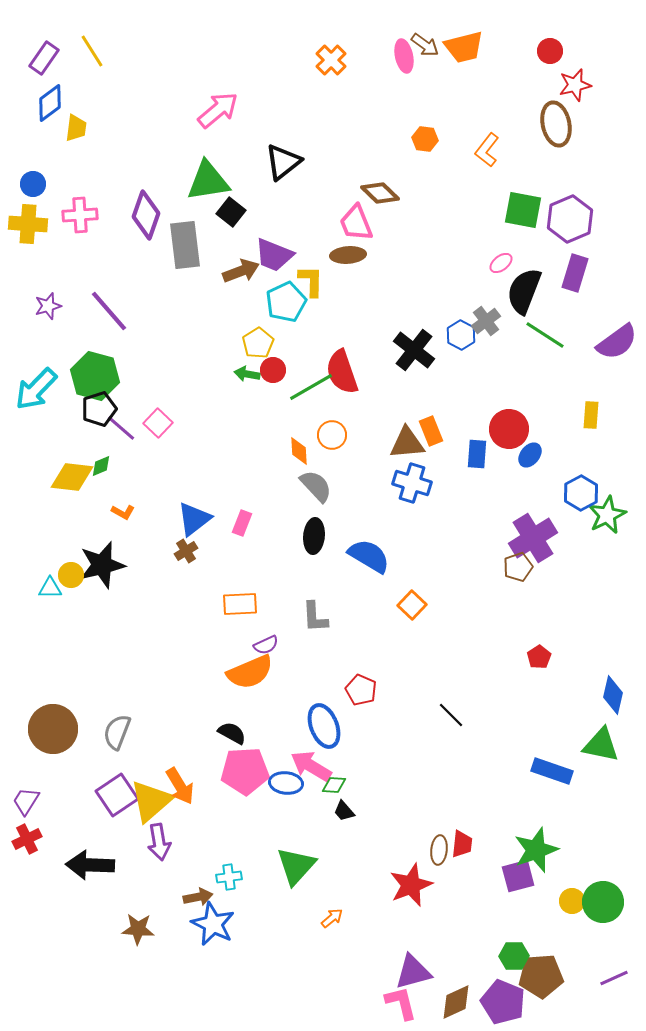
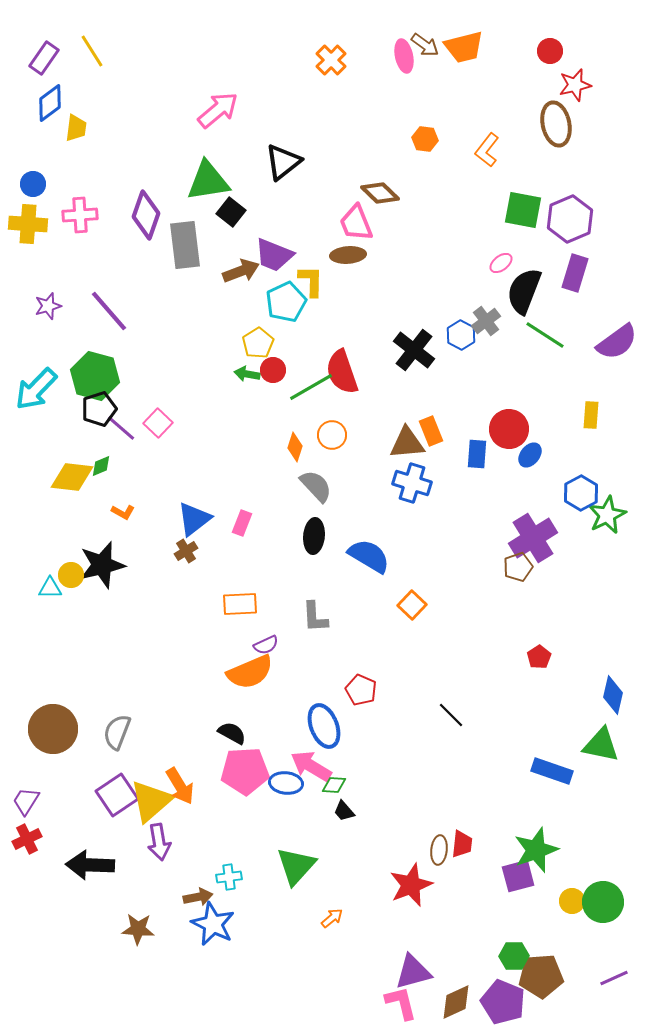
orange diamond at (299, 451): moved 4 px left, 4 px up; rotated 20 degrees clockwise
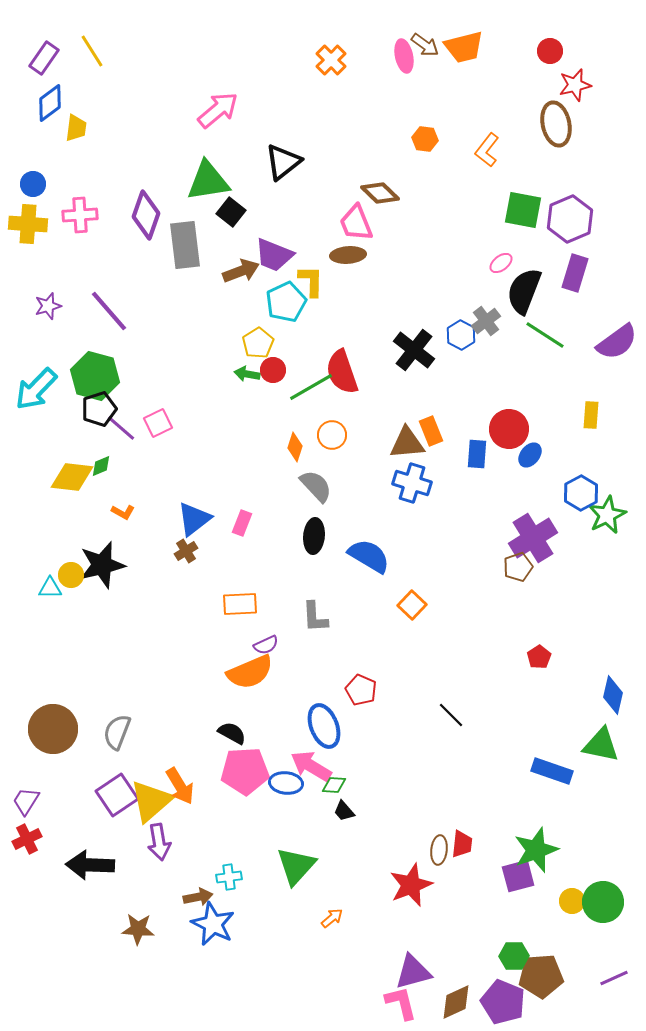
pink square at (158, 423): rotated 20 degrees clockwise
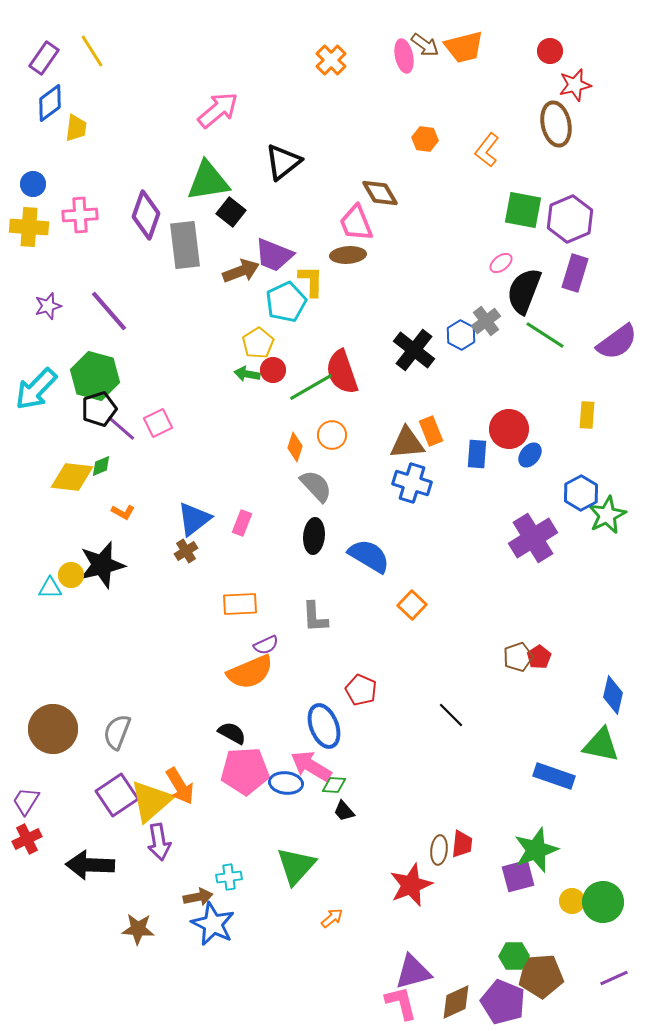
brown diamond at (380, 193): rotated 15 degrees clockwise
yellow cross at (28, 224): moved 1 px right, 3 px down
yellow rectangle at (591, 415): moved 4 px left
brown pentagon at (518, 567): moved 90 px down
blue rectangle at (552, 771): moved 2 px right, 5 px down
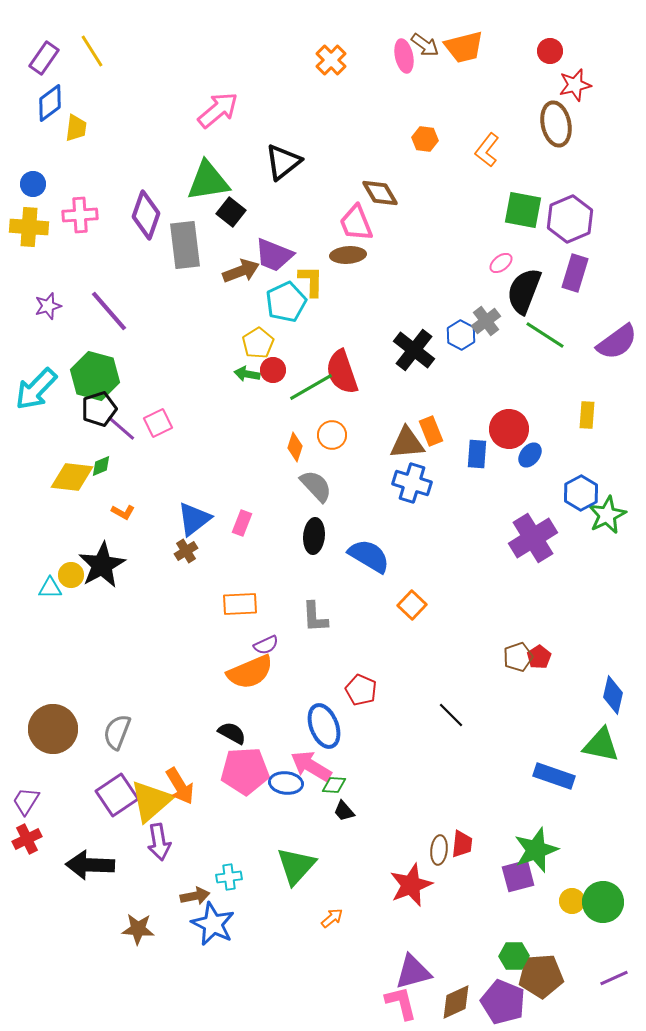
black star at (102, 565): rotated 15 degrees counterclockwise
brown arrow at (198, 897): moved 3 px left, 1 px up
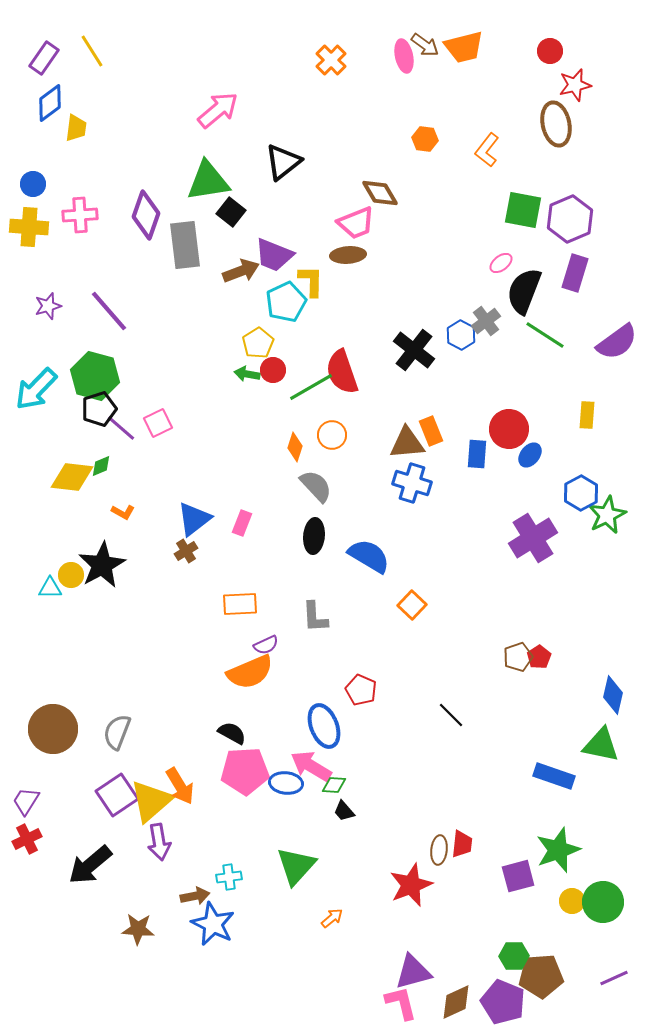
pink trapezoid at (356, 223): rotated 90 degrees counterclockwise
green star at (536, 850): moved 22 px right
black arrow at (90, 865): rotated 42 degrees counterclockwise
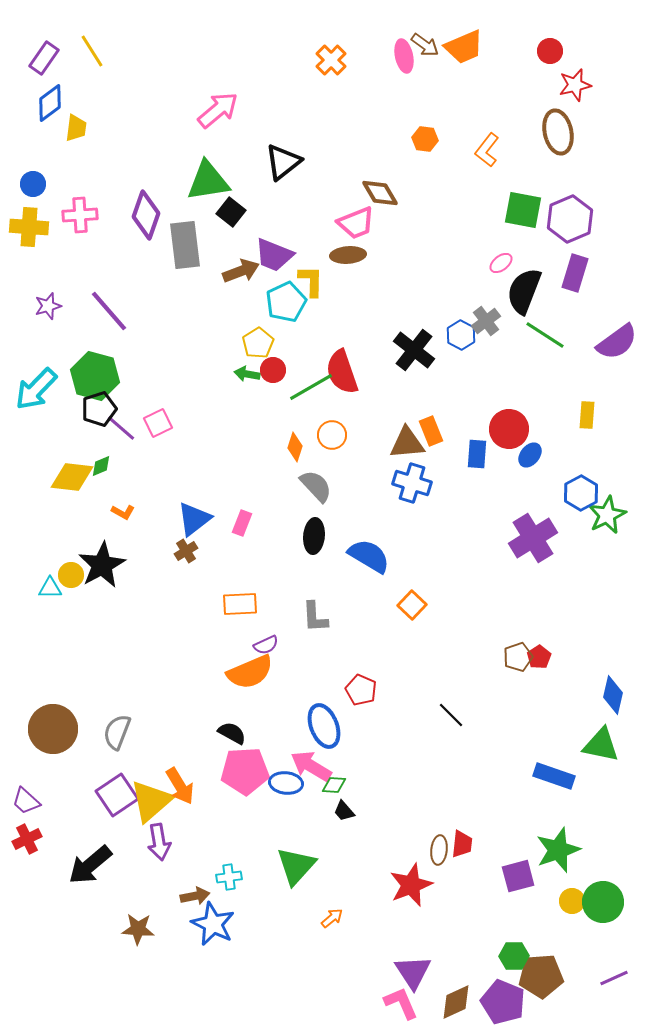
orange trapezoid at (464, 47): rotated 9 degrees counterclockwise
brown ellipse at (556, 124): moved 2 px right, 8 px down
purple trapezoid at (26, 801): rotated 80 degrees counterclockwise
purple triangle at (413, 972): rotated 48 degrees counterclockwise
pink L-shape at (401, 1003): rotated 9 degrees counterclockwise
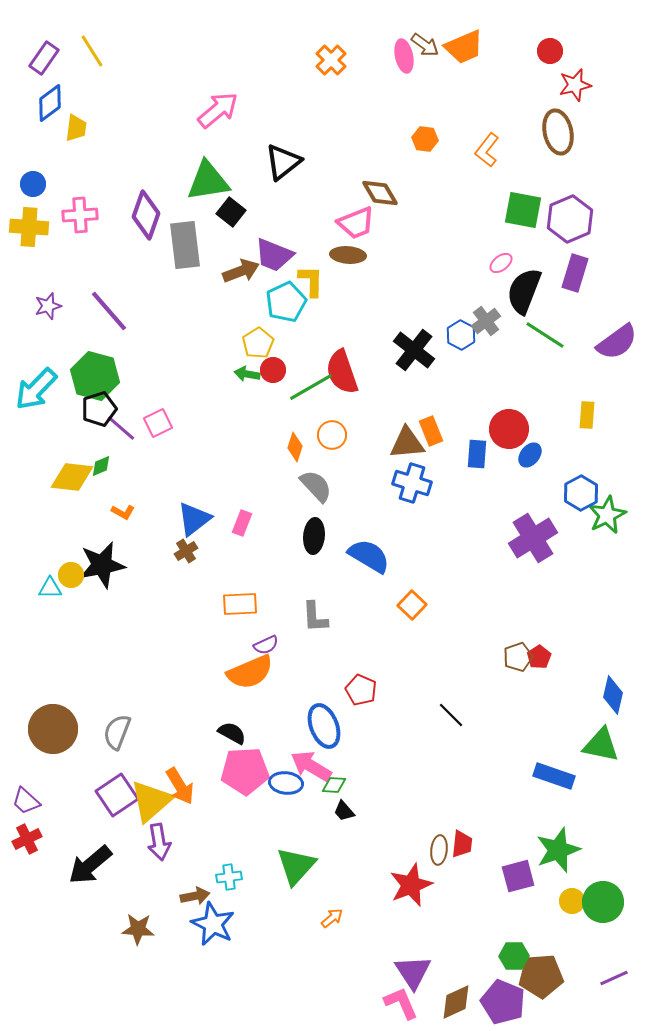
brown ellipse at (348, 255): rotated 8 degrees clockwise
black star at (102, 565): rotated 18 degrees clockwise
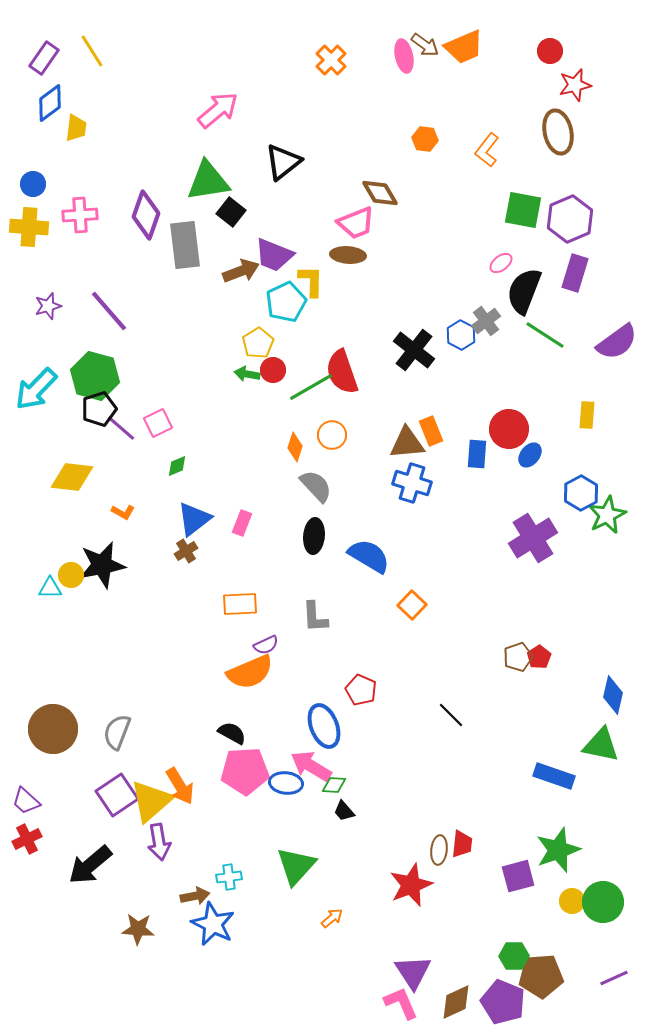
green diamond at (101, 466): moved 76 px right
